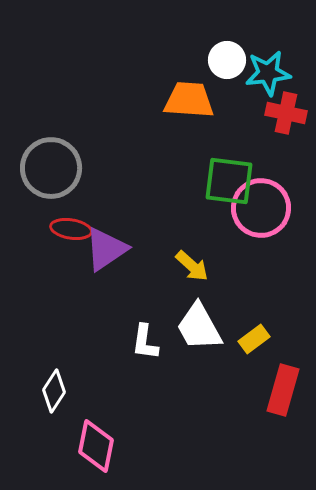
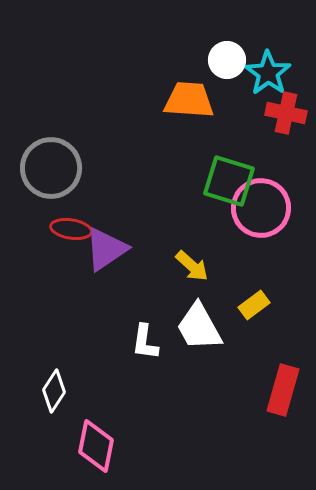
cyan star: rotated 30 degrees counterclockwise
green square: rotated 10 degrees clockwise
yellow rectangle: moved 34 px up
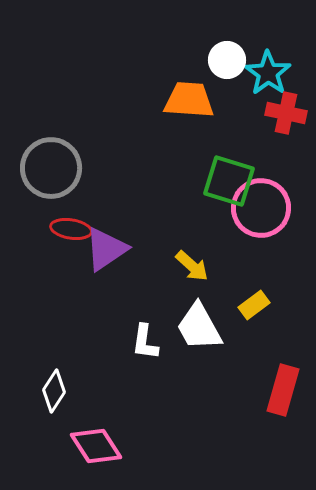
pink diamond: rotated 44 degrees counterclockwise
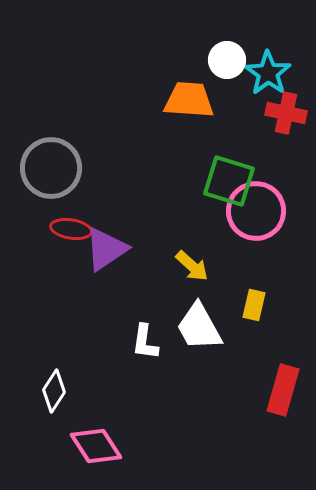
pink circle: moved 5 px left, 3 px down
yellow rectangle: rotated 40 degrees counterclockwise
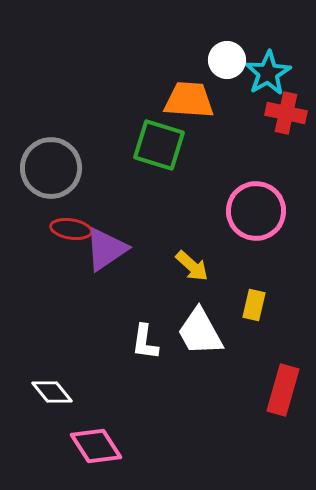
cyan star: rotated 6 degrees clockwise
green square: moved 70 px left, 36 px up
white trapezoid: moved 1 px right, 5 px down
white diamond: moved 2 px left, 1 px down; rotated 72 degrees counterclockwise
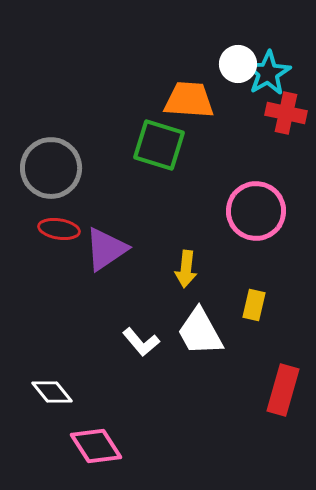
white circle: moved 11 px right, 4 px down
red ellipse: moved 12 px left
yellow arrow: moved 6 px left, 3 px down; rotated 54 degrees clockwise
white L-shape: moved 4 px left; rotated 48 degrees counterclockwise
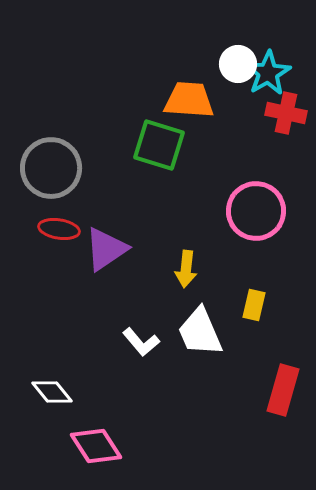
white trapezoid: rotated 6 degrees clockwise
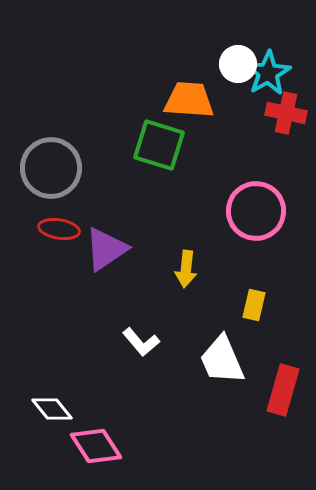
white trapezoid: moved 22 px right, 28 px down
white diamond: moved 17 px down
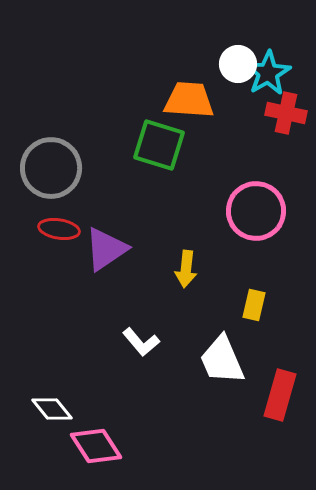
red rectangle: moved 3 px left, 5 px down
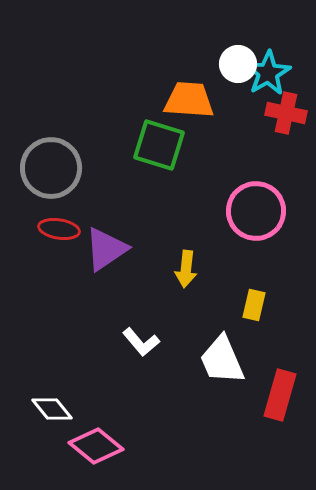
pink diamond: rotated 18 degrees counterclockwise
